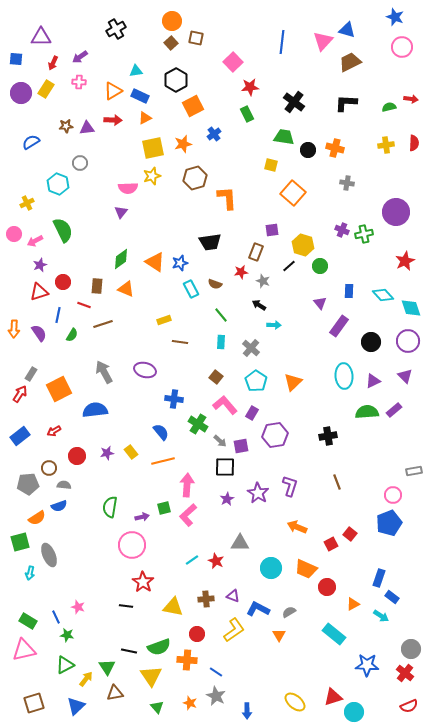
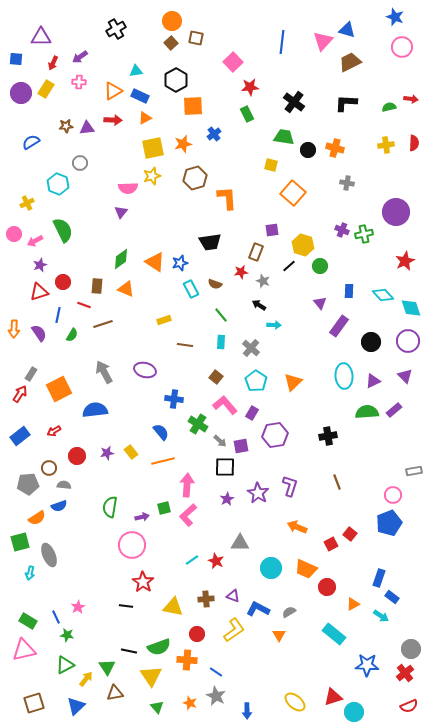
orange square at (193, 106): rotated 25 degrees clockwise
brown line at (180, 342): moved 5 px right, 3 px down
pink star at (78, 607): rotated 24 degrees clockwise
red cross at (405, 673): rotated 12 degrees clockwise
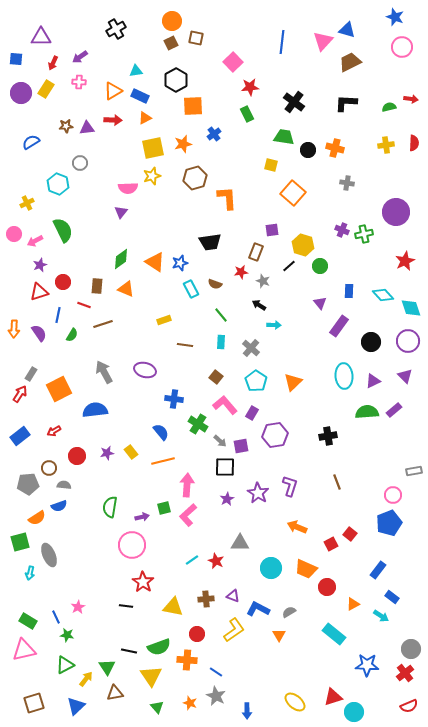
brown square at (171, 43): rotated 16 degrees clockwise
blue rectangle at (379, 578): moved 1 px left, 8 px up; rotated 18 degrees clockwise
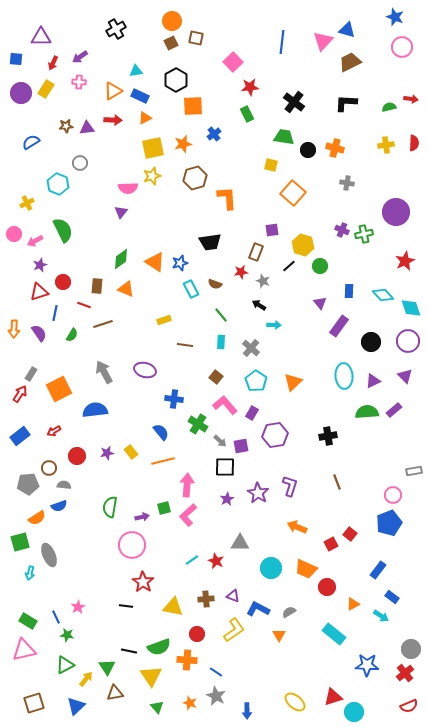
blue line at (58, 315): moved 3 px left, 2 px up
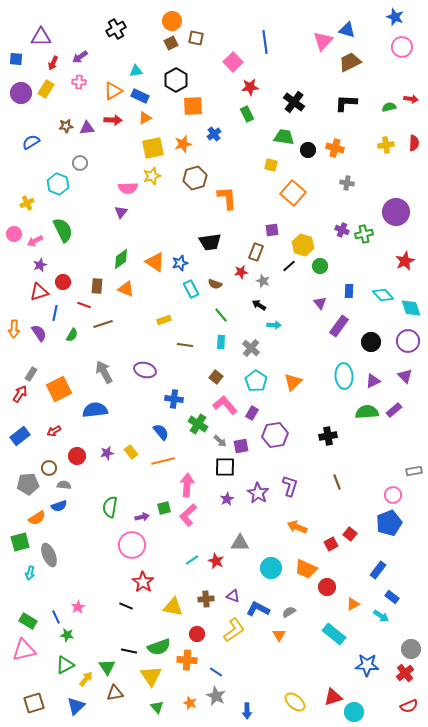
blue line at (282, 42): moved 17 px left; rotated 15 degrees counterclockwise
black line at (126, 606): rotated 16 degrees clockwise
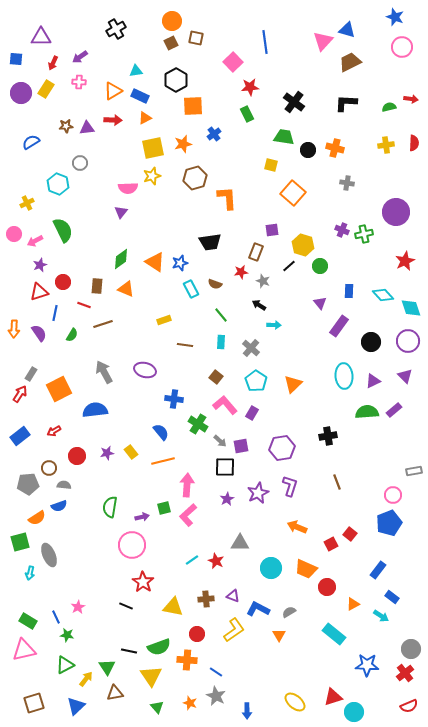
orange triangle at (293, 382): moved 2 px down
purple hexagon at (275, 435): moved 7 px right, 13 px down
purple star at (258, 493): rotated 15 degrees clockwise
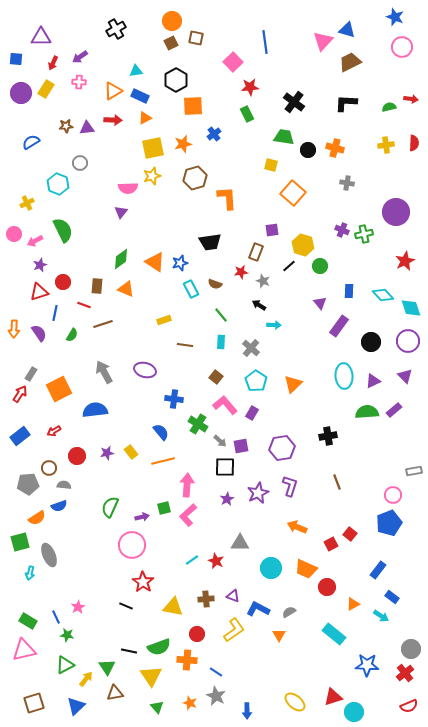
green semicircle at (110, 507): rotated 15 degrees clockwise
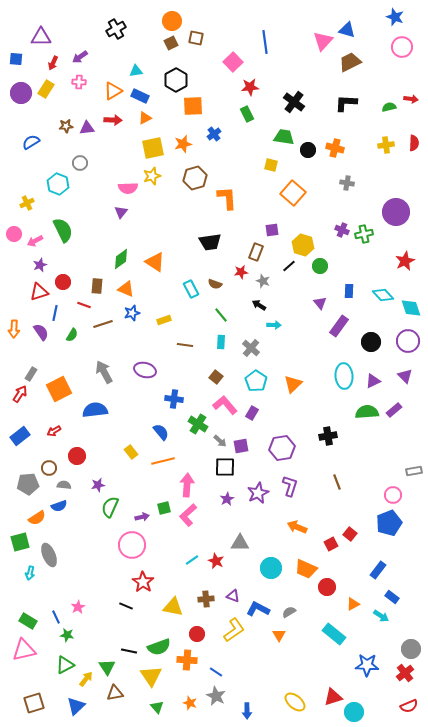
blue star at (180, 263): moved 48 px left, 50 px down
purple semicircle at (39, 333): moved 2 px right, 1 px up
purple star at (107, 453): moved 9 px left, 32 px down
